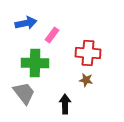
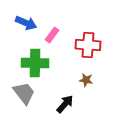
blue arrow: rotated 35 degrees clockwise
red cross: moved 8 px up
black arrow: rotated 42 degrees clockwise
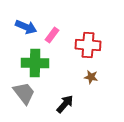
blue arrow: moved 4 px down
brown star: moved 5 px right, 3 px up
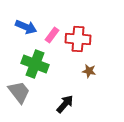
red cross: moved 10 px left, 6 px up
green cross: moved 1 px down; rotated 20 degrees clockwise
brown star: moved 2 px left, 6 px up
gray trapezoid: moved 5 px left, 1 px up
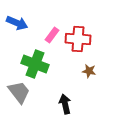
blue arrow: moved 9 px left, 4 px up
black arrow: rotated 54 degrees counterclockwise
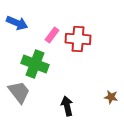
brown star: moved 22 px right, 26 px down
black arrow: moved 2 px right, 2 px down
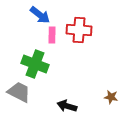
blue arrow: moved 23 px right, 8 px up; rotated 15 degrees clockwise
pink rectangle: rotated 35 degrees counterclockwise
red cross: moved 1 px right, 9 px up
gray trapezoid: rotated 25 degrees counterclockwise
black arrow: rotated 60 degrees counterclockwise
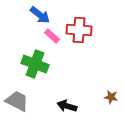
pink rectangle: moved 1 px down; rotated 49 degrees counterclockwise
gray trapezoid: moved 2 px left, 9 px down
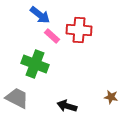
gray trapezoid: moved 3 px up
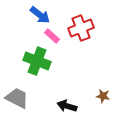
red cross: moved 2 px right, 2 px up; rotated 25 degrees counterclockwise
green cross: moved 2 px right, 3 px up
brown star: moved 8 px left, 1 px up
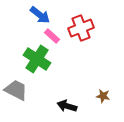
green cross: moved 2 px up; rotated 12 degrees clockwise
gray trapezoid: moved 1 px left, 8 px up
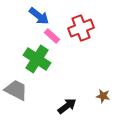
blue arrow: moved 1 px left, 1 px down
black arrow: rotated 126 degrees clockwise
